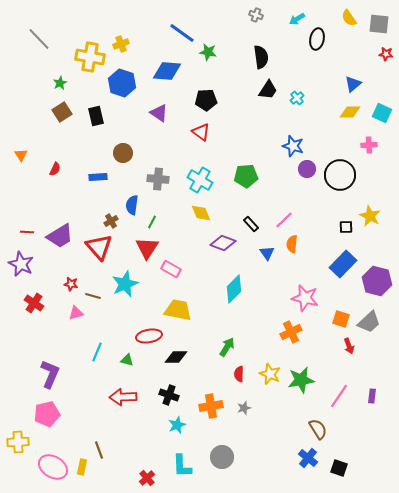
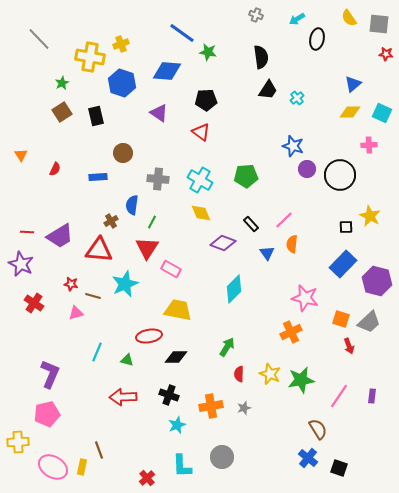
green star at (60, 83): moved 2 px right
red triangle at (99, 247): moved 3 px down; rotated 44 degrees counterclockwise
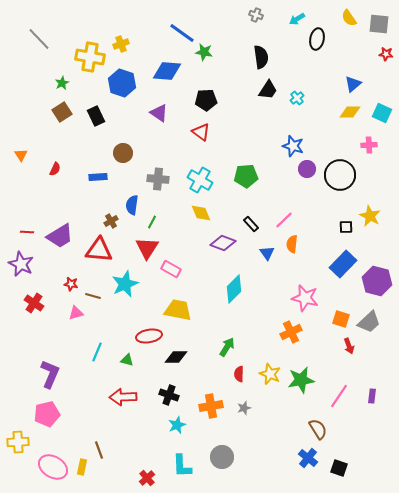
green star at (208, 52): moved 4 px left
black rectangle at (96, 116): rotated 12 degrees counterclockwise
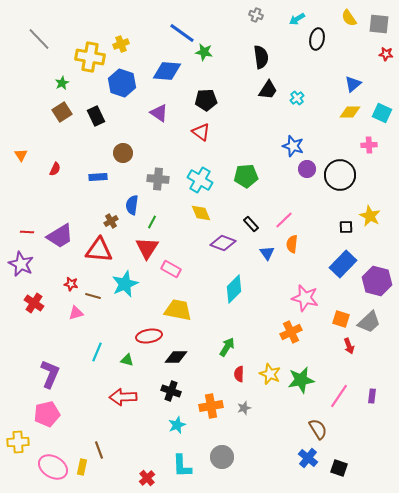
black cross at (169, 395): moved 2 px right, 4 px up
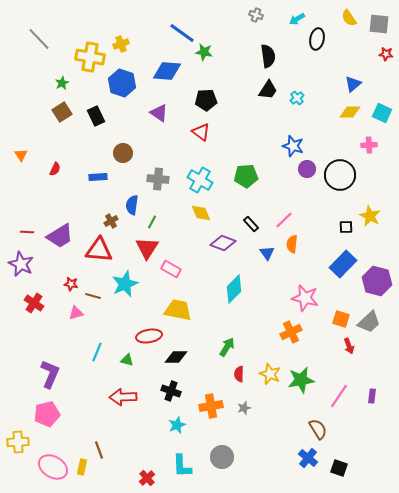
black semicircle at (261, 57): moved 7 px right, 1 px up
